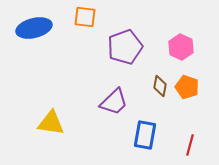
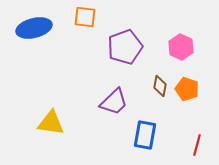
orange pentagon: moved 2 px down
red line: moved 7 px right
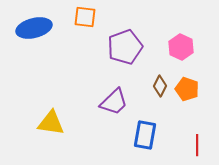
brown diamond: rotated 15 degrees clockwise
red line: rotated 15 degrees counterclockwise
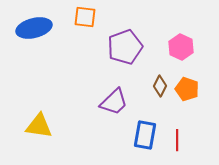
yellow triangle: moved 12 px left, 3 px down
red line: moved 20 px left, 5 px up
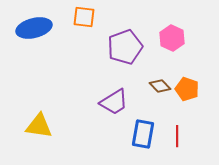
orange square: moved 1 px left
pink hexagon: moved 9 px left, 9 px up
brown diamond: rotated 70 degrees counterclockwise
purple trapezoid: rotated 12 degrees clockwise
blue rectangle: moved 2 px left, 1 px up
red line: moved 4 px up
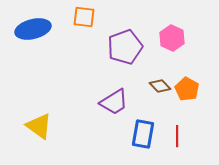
blue ellipse: moved 1 px left, 1 px down
orange pentagon: rotated 10 degrees clockwise
yellow triangle: rotated 28 degrees clockwise
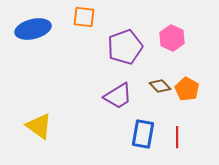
purple trapezoid: moved 4 px right, 6 px up
red line: moved 1 px down
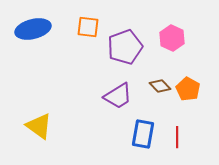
orange square: moved 4 px right, 10 px down
orange pentagon: moved 1 px right
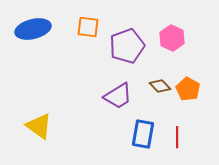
purple pentagon: moved 2 px right, 1 px up
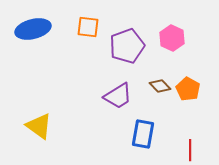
red line: moved 13 px right, 13 px down
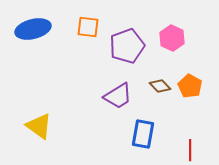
orange pentagon: moved 2 px right, 3 px up
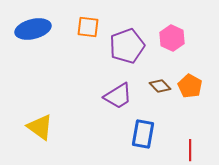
yellow triangle: moved 1 px right, 1 px down
